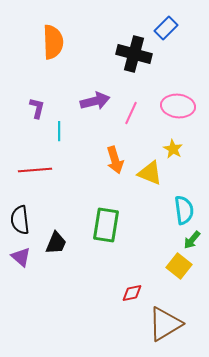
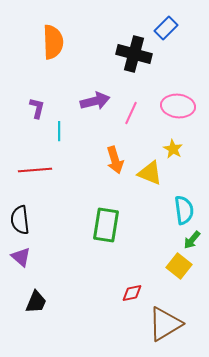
black trapezoid: moved 20 px left, 59 px down
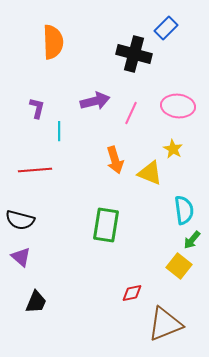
black semicircle: rotated 68 degrees counterclockwise
brown triangle: rotated 9 degrees clockwise
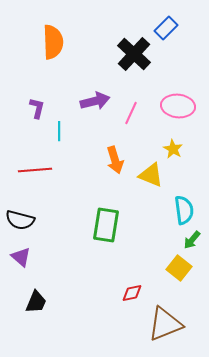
black cross: rotated 28 degrees clockwise
yellow triangle: moved 1 px right, 2 px down
yellow square: moved 2 px down
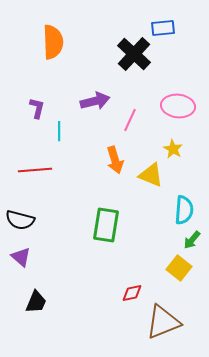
blue rectangle: moved 3 px left; rotated 40 degrees clockwise
pink line: moved 1 px left, 7 px down
cyan semicircle: rotated 12 degrees clockwise
brown triangle: moved 2 px left, 2 px up
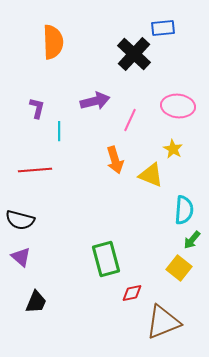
green rectangle: moved 34 px down; rotated 24 degrees counterclockwise
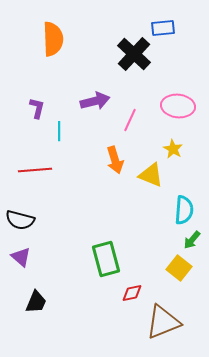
orange semicircle: moved 3 px up
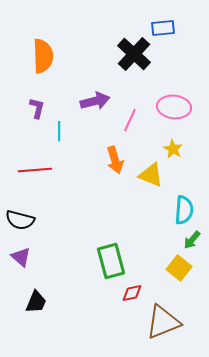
orange semicircle: moved 10 px left, 17 px down
pink ellipse: moved 4 px left, 1 px down
green rectangle: moved 5 px right, 2 px down
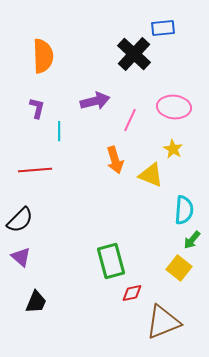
black semicircle: rotated 60 degrees counterclockwise
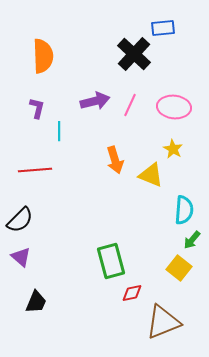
pink line: moved 15 px up
